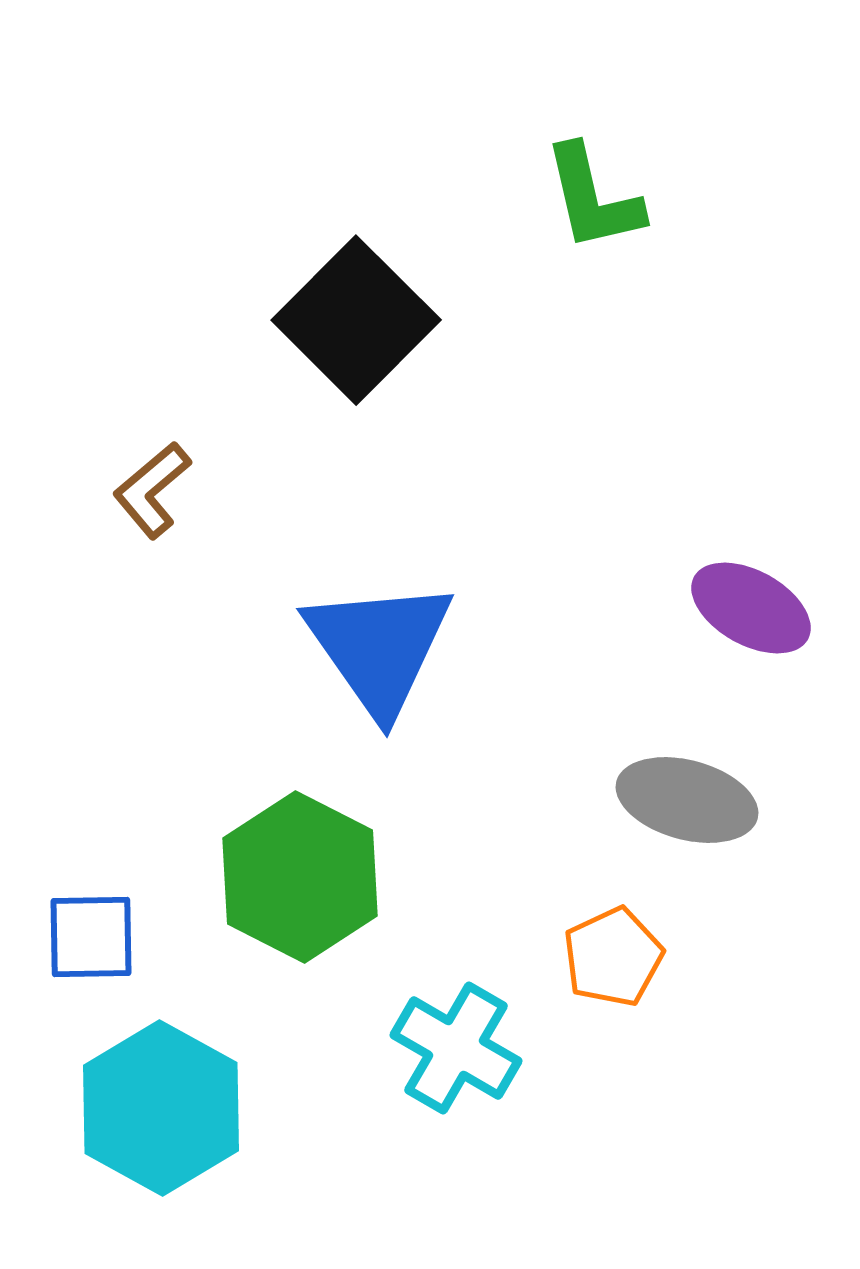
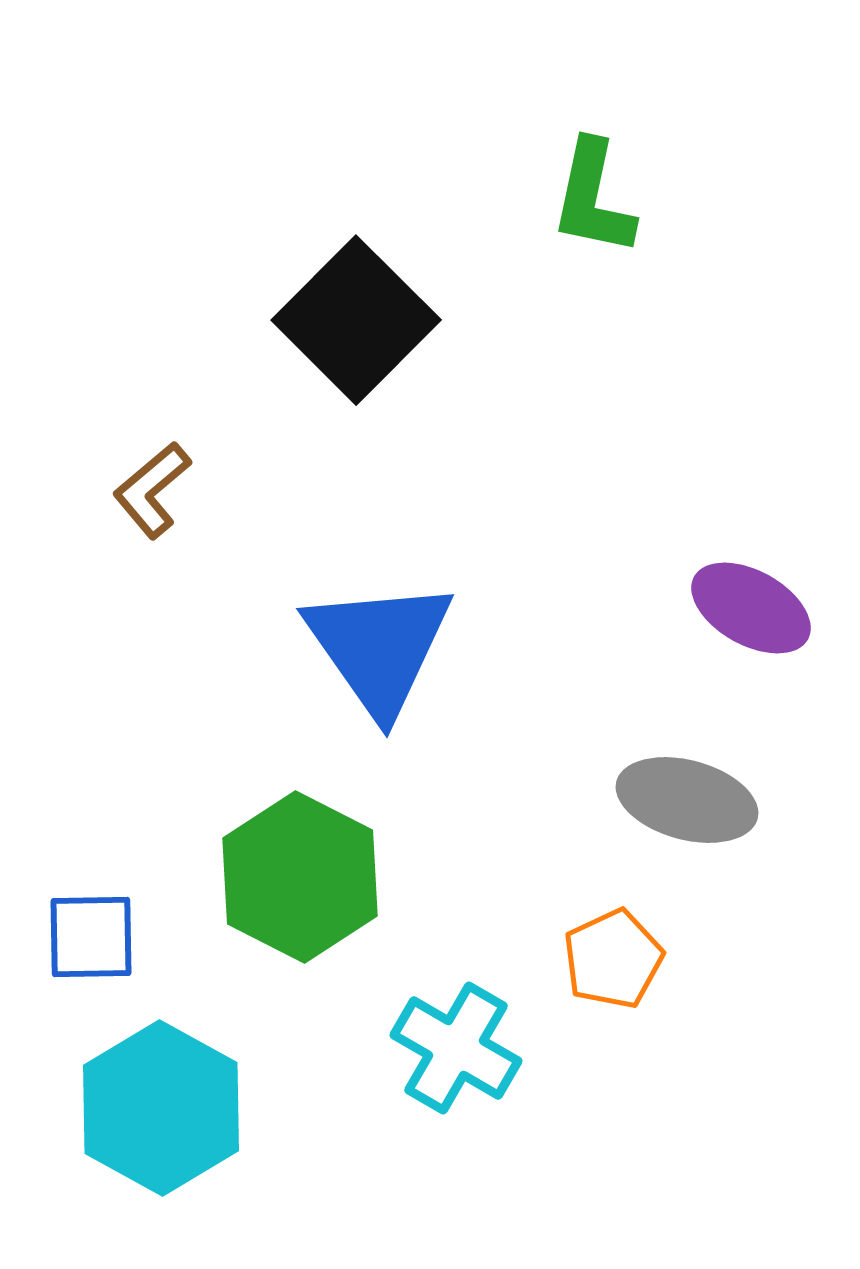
green L-shape: rotated 25 degrees clockwise
orange pentagon: moved 2 px down
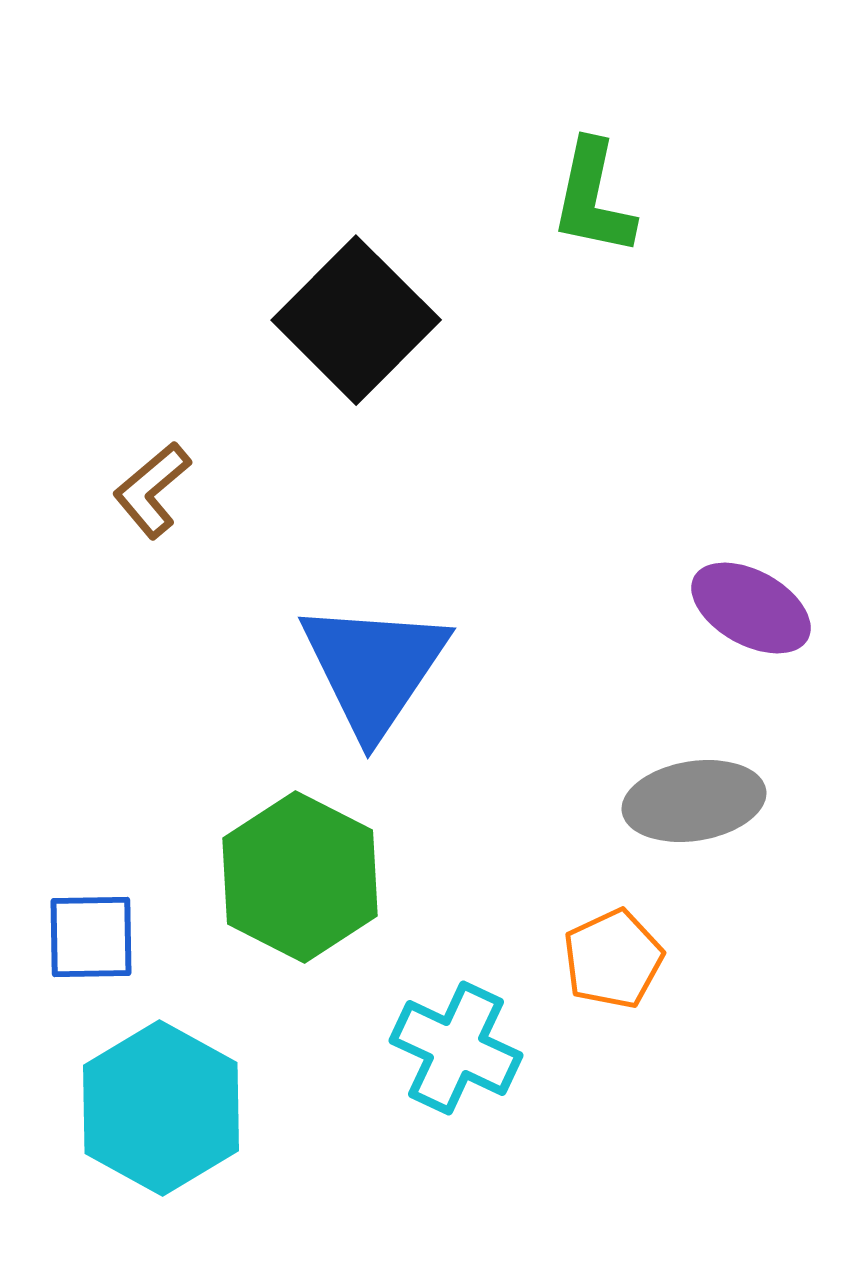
blue triangle: moved 5 px left, 21 px down; rotated 9 degrees clockwise
gray ellipse: moved 7 px right, 1 px down; rotated 24 degrees counterclockwise
cyan cross: rotated 5 degrees counterclockwise
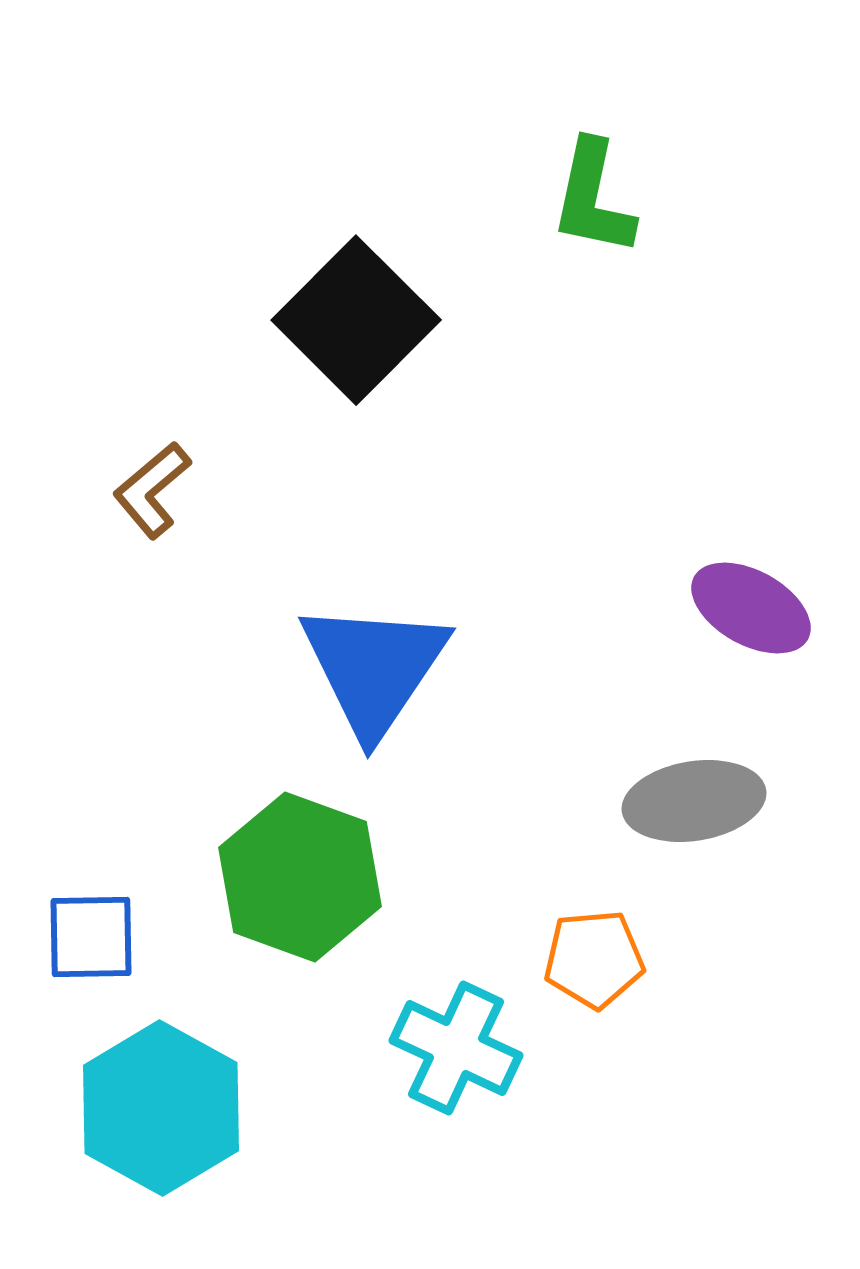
green hexagon: rotated 7 degrees counterclockwise
orange pentagon: moved 19 px left; rotated 20 degrees clockwise
